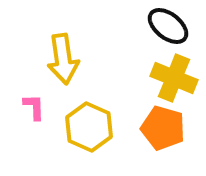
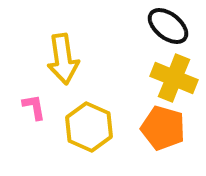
pink L-shape: rotated 8 degrees counterclockwise
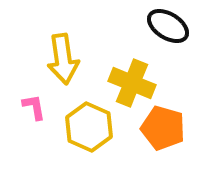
black ellipse: rotated 6 degrees counterclockwise
yellow cross: moved 42 px left, 5 px down
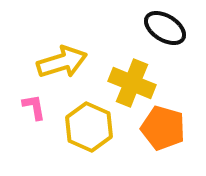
black ellipse: moved 3 px left, 2 px down
yellow arrow: moved 1 px left, 3 px down; rotated 99 degrees counterclockwise
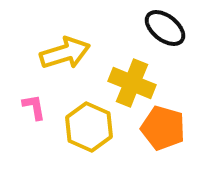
black ellipse: rotated 6 degrees clockwise
yellow arrow: moved 3 px right, 9 px up
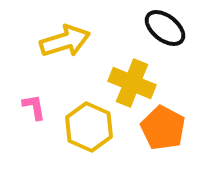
yellow arrow: moved 12 px up
orange pentagon: rotated 12 degrees clockwise
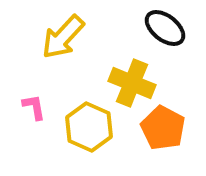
yellow arrow: moved 2 px left, 4 px up; rotated 150 degrees clockwise
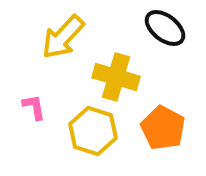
yellow cross: moved 16 px left, 6 px up; rotated 6 degrees counterclockwise
yellow hexagon: moved 4 px right, 4 px down; rotated 6 degrees counterclockwise
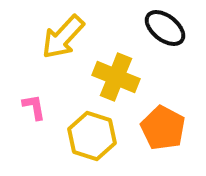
yellow cross: rotated 6 degrees clockwise
yellow hexagon: moved 1 px left, 5 px down
